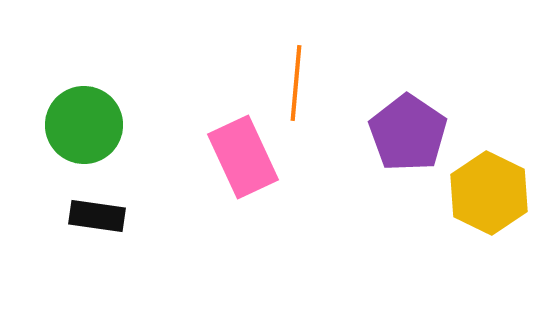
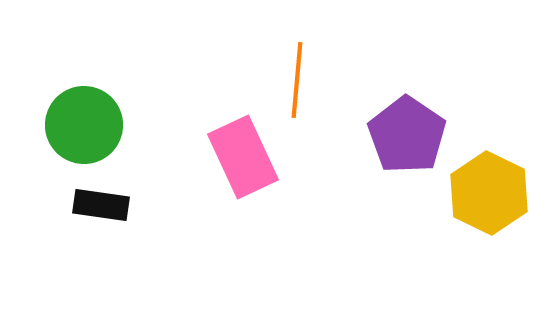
orange line: moved 1 px right, 3 px up
purple pentagon: moved 1 px left, 2 px down
black rectangle: moved 4 px right, 11 px up
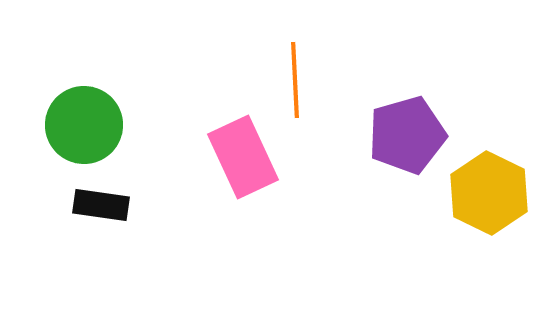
orange line: moved 2 px left; rotated 8 degrees counterclockwise
purple pentagon: rotated 22 degrees clockwise
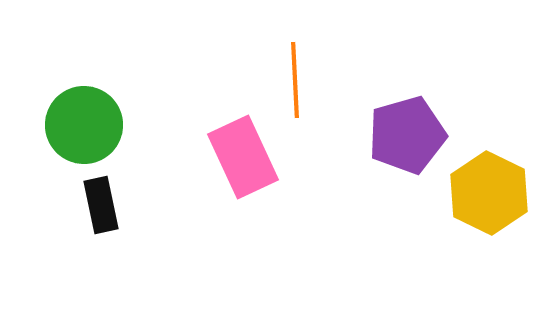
black rectangle: rotated 70 degrees clockwise
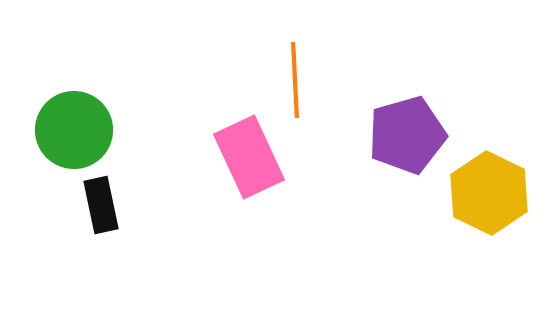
green circle: moved 10 px left, 5 px down
pink rectangle: moved 6 px right
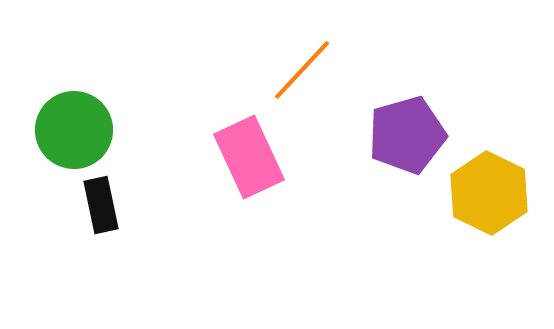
orange line: moved 7 px right, 10 px up; rotated 46 degrees clockwise
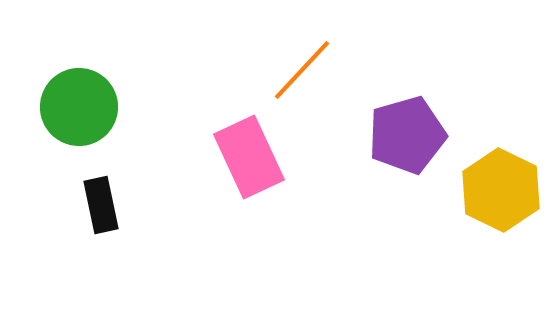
green circle: moved 5 px right, 23 px up
yellow hexagon: moved 12 px right, 3 px up
